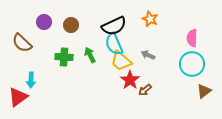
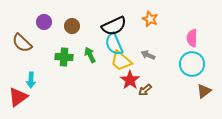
brown circle: moved 1 px right, 1 px down
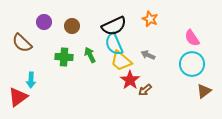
pink semicircle: rotated 36 degrees counterclockwise
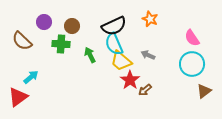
brown semicircle: moved 2 px up
green cross: moved 3 px left, 13 px up
cyan arrow: moved 3 px up; rotated 133 degrees counterclockwise
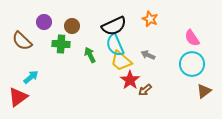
cyan semicircle: moved 1 px right, 1 px down
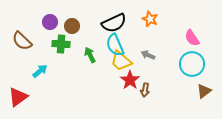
purple circle: moved 6 px right
black semicircle: moved 3 px up
cyan arrow: moved 9 px right, 6 px up
brown arrow: rotated 40 degrees counterclockwise
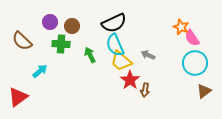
orange star: moved 31 px right, 8 px down
cyan circle: moved 3 px right, 1 px up
